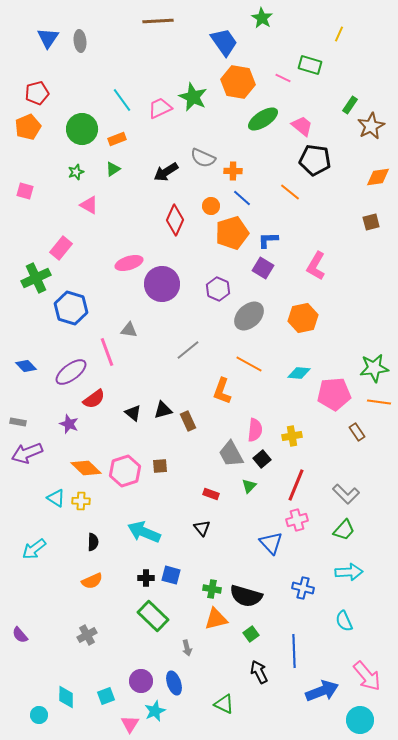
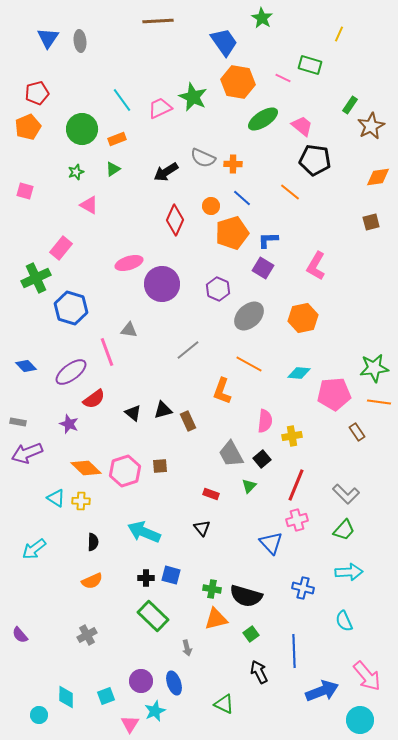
orange cross at (233, 171): moved 7 px up
pink semicircle at (255, 430): moved 10 px right, 9 px up
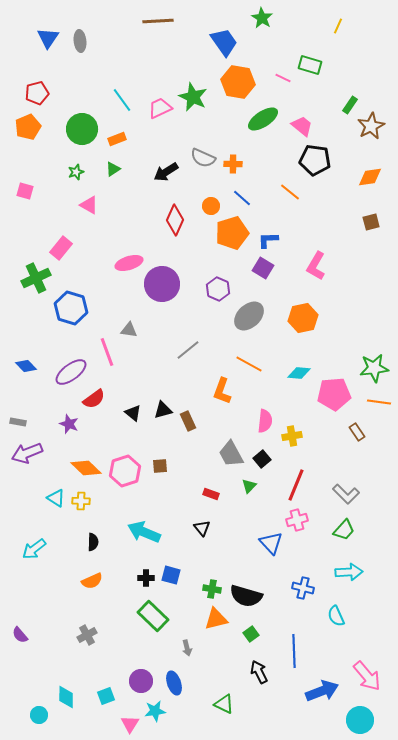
yellow line at (339, 34): moved 1 px left, 8 px up
orange diamond at (378, 177): moved 8 px left
cyan semicircle at (344, 621): moved 8 px left, 5 px up
cyan star at (155, 711): rotated 15 degrees clockwise
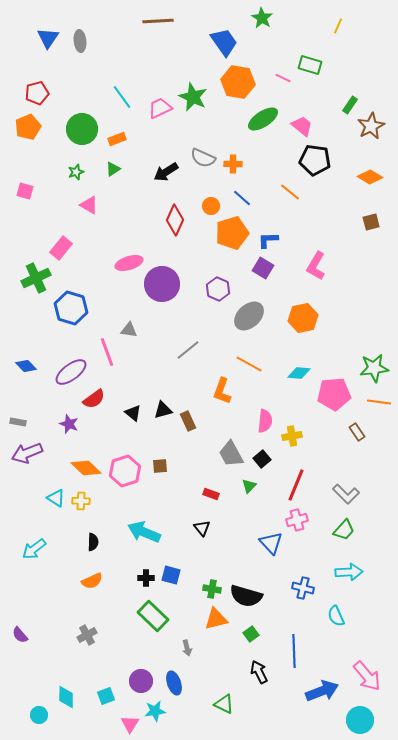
cyan line at (122, 100): moved 3 px up
orange diamond at (370, 177): rotated 40 degrees clockwise
